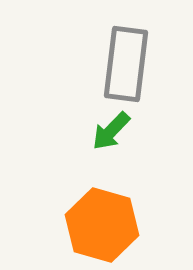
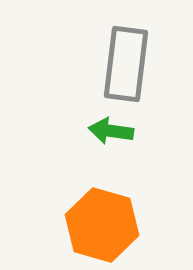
green arrow: rotated 54 degrees clockwise
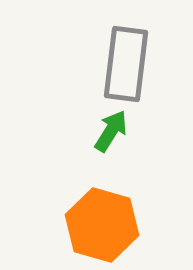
green arrow: rotated 114 degrees clockwise
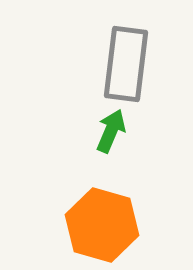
green arrow: rotated 9 degrees counterclockwise
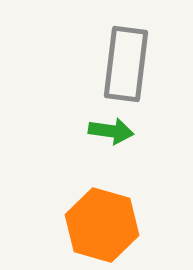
green arrow: rotated 75 degrees clockwise
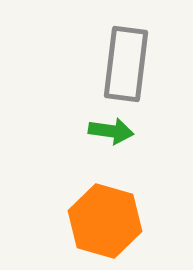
orange hexagon: moved 3 px right, 4 px up
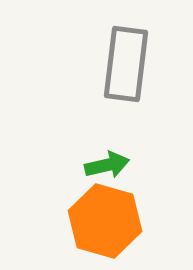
green arrow: moved 4 px left, 34 px down; rotated 21 degrees counterclockwise
